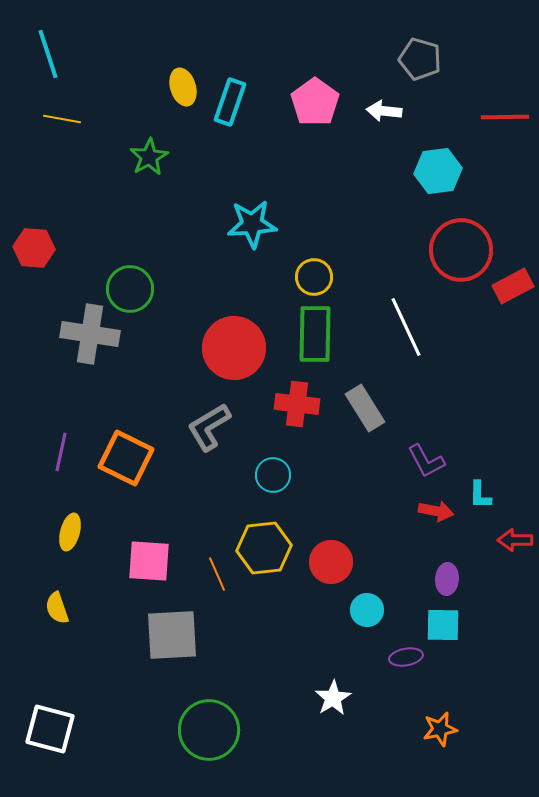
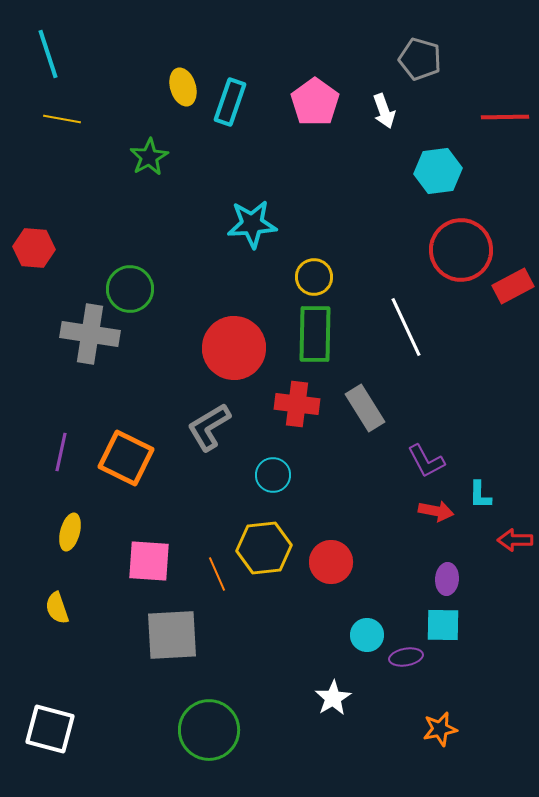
white arrow at (384, 111): rotated 116 degrees counterclockwise
cyan circle at (367, 610): moved 25 px down
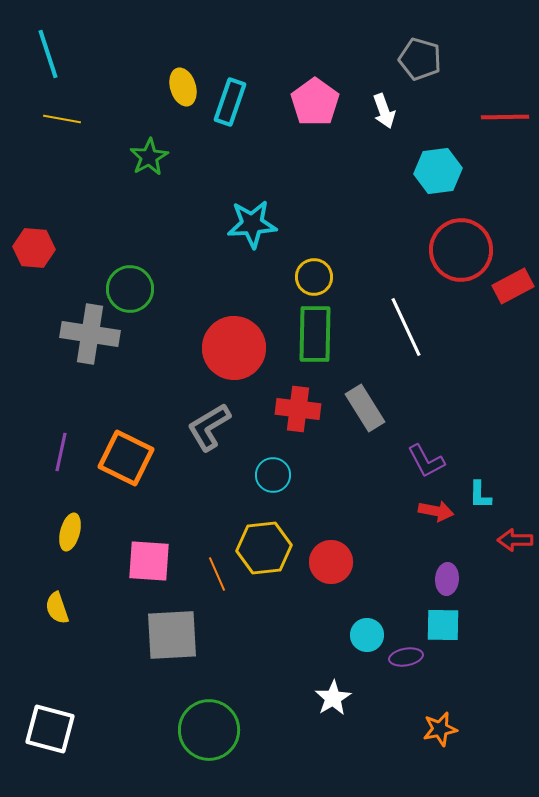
red cross at (297, 404): moved 1 px right, 5 px down
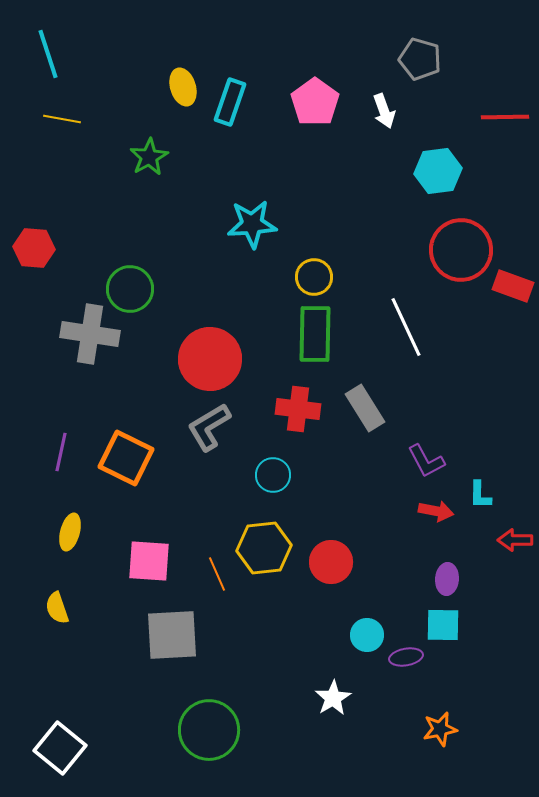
red rectangle at (513, 286): rotated 48 degrees clockwise
red circle at (234, 348): moved 24 px left, 11 px down
white square at (50, 729): moved 10 px right, 19 px down; rotated 24 degrees clockwise
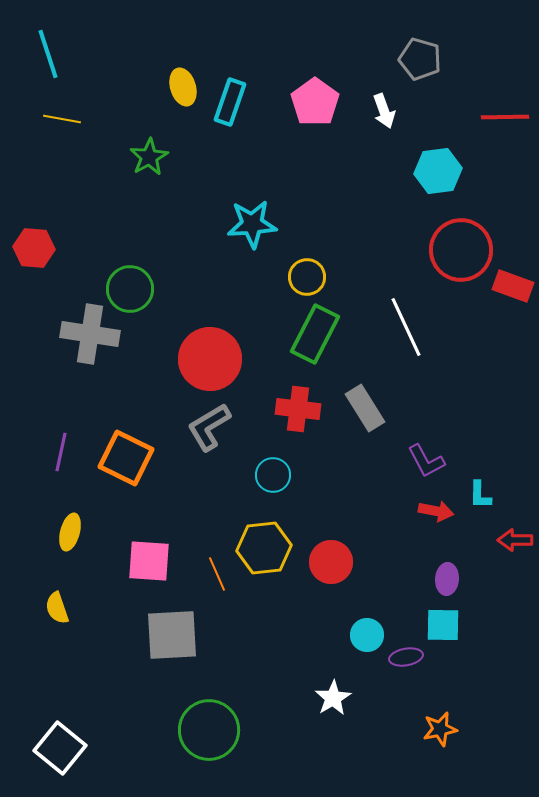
yellow circle at (314, 277): moved 7 px left
green rectangle at (315, 334): rotated 26 degrees clockwise
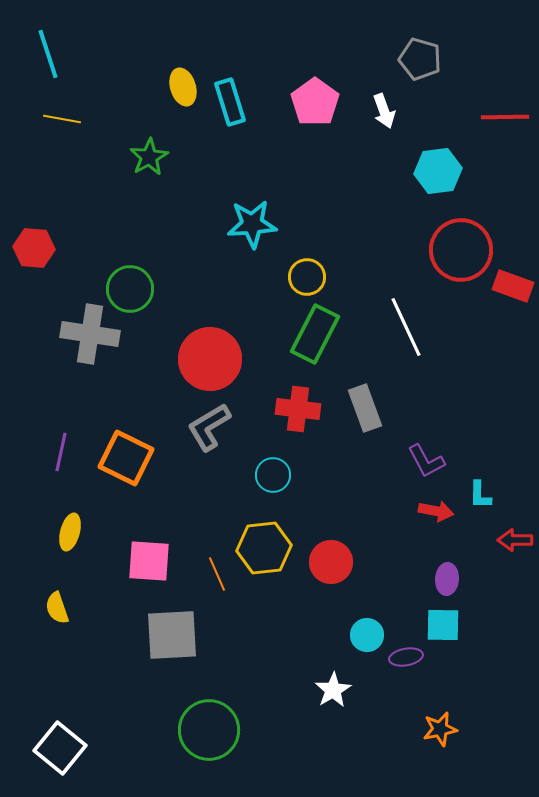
cyan rectangle at (230, 102): rotated 36 degrees counterclockwise
gray rectangle at (365, 408): rotated 12 degrees clockwise
white star at (333, 698): moved 8 px up
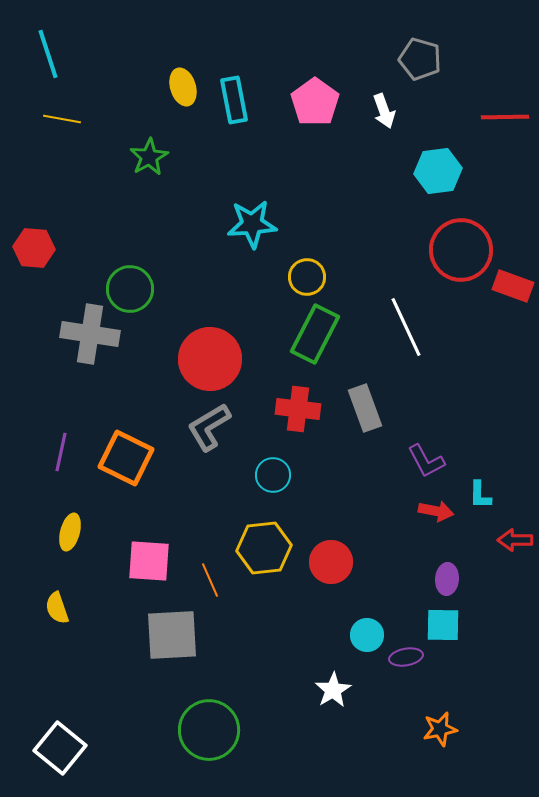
cyan rectangle at (230, 102): moved 4 px right, 2 px up; rotated 6 degrees clockwise
orange line at (217, 574): moved 7 px left, 6 px down
